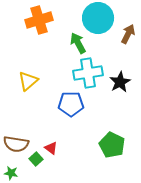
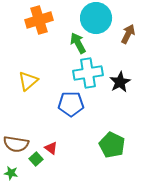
cyan circle: moved 2 px left
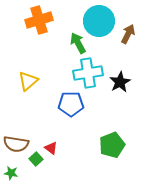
cyan circle: moved 3 px right, 3 px down
green pentagon: rotated 25 degrees clockwise
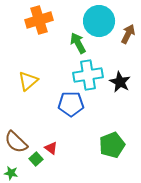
cyan cross: moved 2 px down
black star: rotated 15 degrees counterclockwise
brown semicircle: moved 2 px up; rotated 35 degrees clockwise
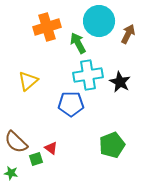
orange cross: moved 8 px right, 7 px down
green square: rotated 24 degrees clockwise
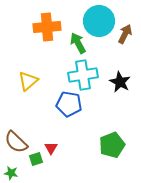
orange cross: rotated 12 degrees clockwise
brown arrow: moved 3 px left
cyan cross: moved 5 px left
blue pentagon: moved 2 px left; rotated 10 degrees clockwise
red triangle: rotated 24 degrees clockwise
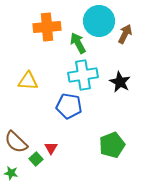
yellow triangle: rotated 45 degrees clockwise
blue pentagon: moved 2 px down
green square: rotated 24 degrees counterclockwise
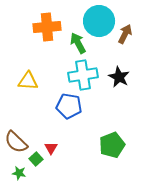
black star: moved 1 px left, 5 px up
green star: moved 8 px right
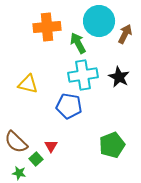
yellow triangle: moved 3 px down; rotated 10 degrees clockwise
red triangle: moved 2 px up
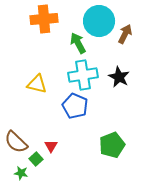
orange cross: moved 3 px left, 8 px up
yellow triangle: moved 9 px right
blue pentagon: moved 6 px right; rotated 15 degrees clockwise
green star: moved 2 px right
